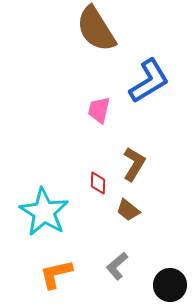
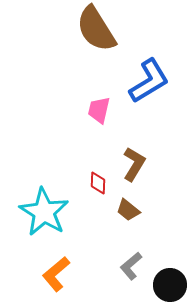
gray L-shape: moved 14 px right
orange L-shape: rotated 27 degrees counterclockwise
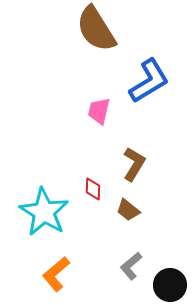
pink trapezoid: moved 1 px down
red diamond: moved 5 px left, 6 px down
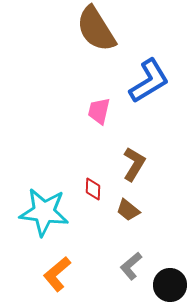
cyan star: rotated 24 degrees counterclockwise
orange L-shape: moved 1 px right
